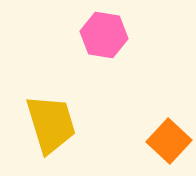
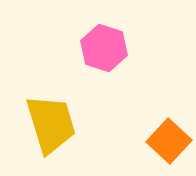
pink hexagon: moved 13 px down; rotated 9 degrees clockwise
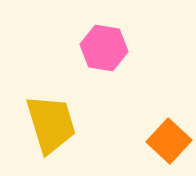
pink hexagon: rotated 9 degrees counterclockwise
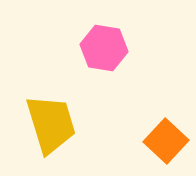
orange square: moved 3 px left
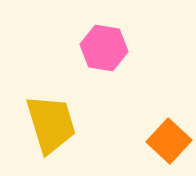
orange square: moved 3 px right
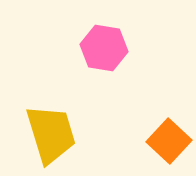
yellow trapezoid: moved 10 px down
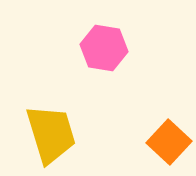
orange square: moved 1 px down
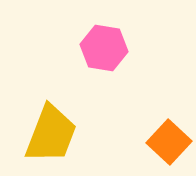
yellow trapezoid: rotated 38 degrees clockwise
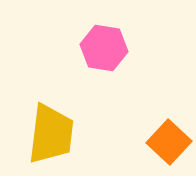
yellow trapezoid: rotated 14 degrees counterclockwise
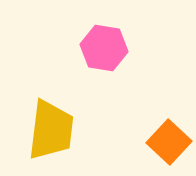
yellow trapezoid: moved 4 px up
